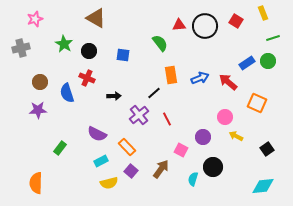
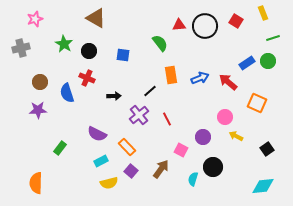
black line at (154, 93): moved 4 px left, 2 px up
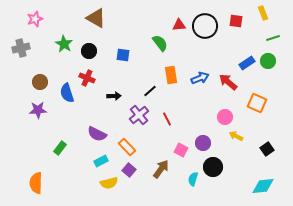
red square at (236, 21): rotated 24 degrees counterclockwise
purple circle at (203, 137): moved 6 px down
purple square at (131, 171): moved 2 px left, 1 px up
